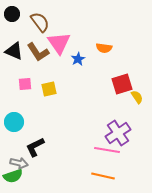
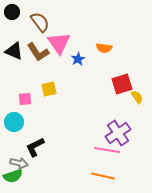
black circle: moved 2 px up
pink square: moved 15 px down
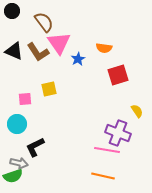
black circle: moved 1 px up
brown semicircle: moved 4 px right
red square: moved 4 px left, 9 px up
yellow semicircle: moved 14 px down
cyan circle: moved 3 px right, 2 px down
purple cross: rotated 35 degrees counterclockwise
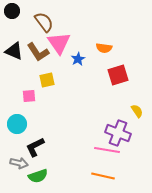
yellow square: moved 2 px left, 9 px up
pink square: moved 4 px right, 3 px up
green semicircle: moved 25 px right
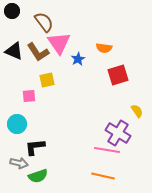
purple cross: rotated 10 degrees clockwise
black L-shape: rotated 20 degrees clockwise
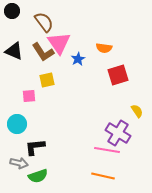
brown L-shape: moved 5 px right
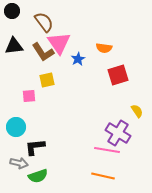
black triangle: moved 5 px up; rotated 30 degrees counterclockwise
cyan circle: moved 1 px left, 3 px down
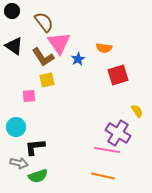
black triangle: rotated 42 degrees clockwise
brown L-shape: moved 5 px down
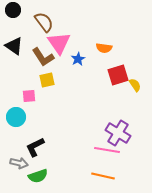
black circle: moved 1 px right, 1 px up
yellow semicircle: moved 2 px left, 26 px up
cyan circle: moved 10 px up
black L-shape: rotated 20 degrees counterclockwise
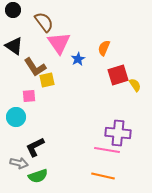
orange semicircle: rotated 105 degrees clockwise
brown L-shape: moved 8 px left, 10 px down
purple cross: rotated 25 degrees counterclockwise
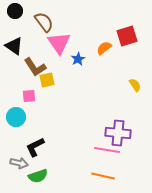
black circle: moved 2 px right, 1 px down
orange semicircle: rotated 28 degrees clockwise
red square: moved 9 px right, 39 px up
